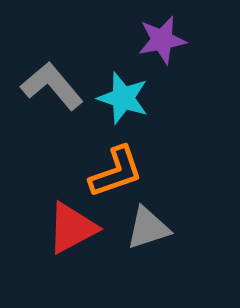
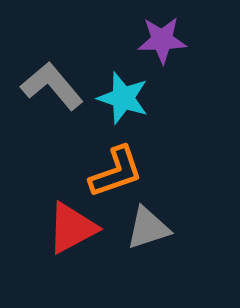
purple star: rotated 9 degrees clockwise
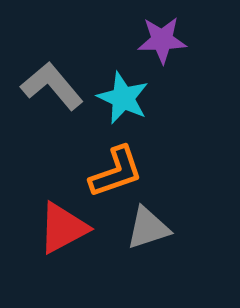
cyan star: rotated 6 degrees clockwise
red triangle: moved 9 px left
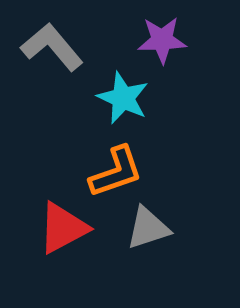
gray L-shape: moved 39 px up
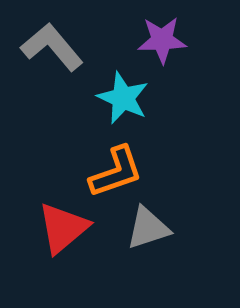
red triangle: rotated 12 degrees counterclockwise
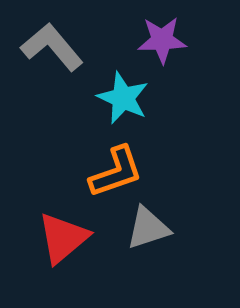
red triangle: moved 10 px down
